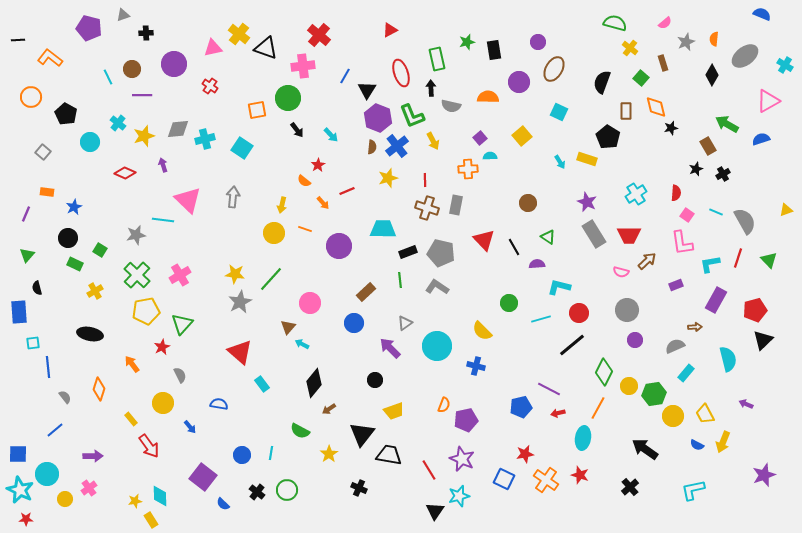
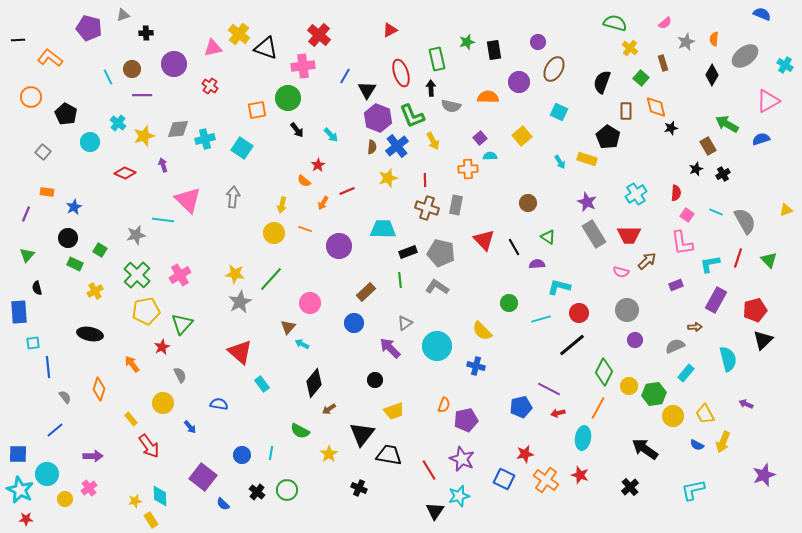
orange arrow at (323, 203): rotated 72 degrees clockwise
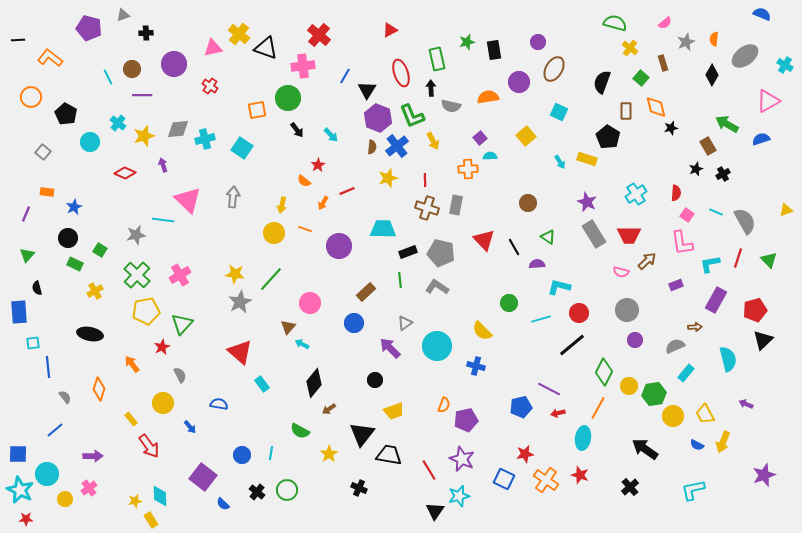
orange semicircle at (488, 97): rotated 10 degrees counterclockwise
yellow square at (522, 136): moved 4 px right
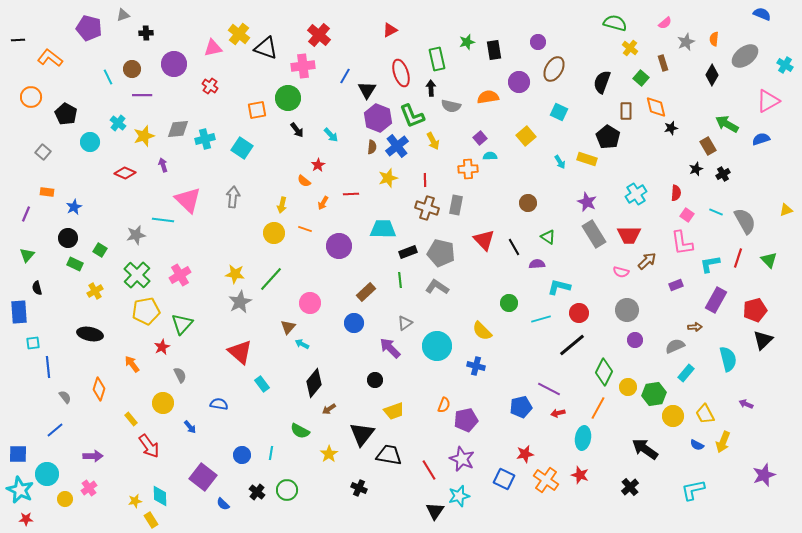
red line at (347, 191): moved 4 px right, 3 px down; rotated 21 degrees clockwise
yellow circle at (629, 386): moved 1 px left, 1 px down
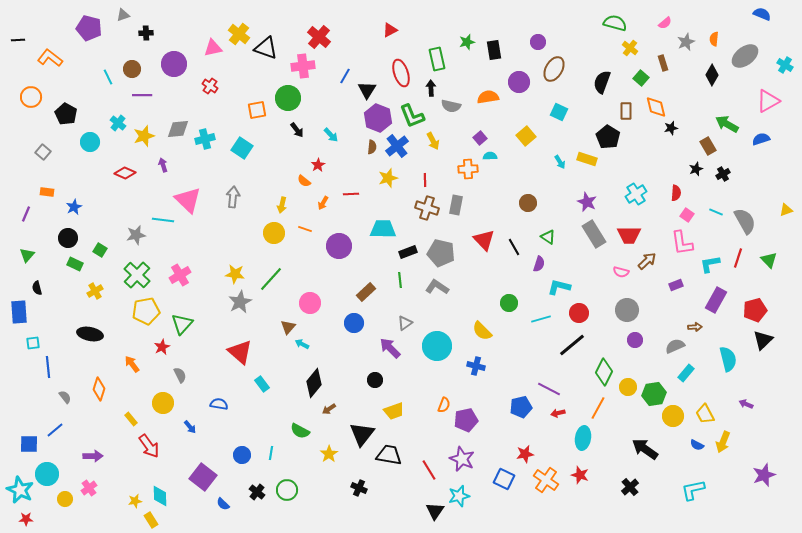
red cross at (319, 35): moved 2 px down
purple semicircle at (537, 264): moved 2 px right; rotated 112 degrees clockwise
blue square at (18, 454): moved 11 px right, 10 px up
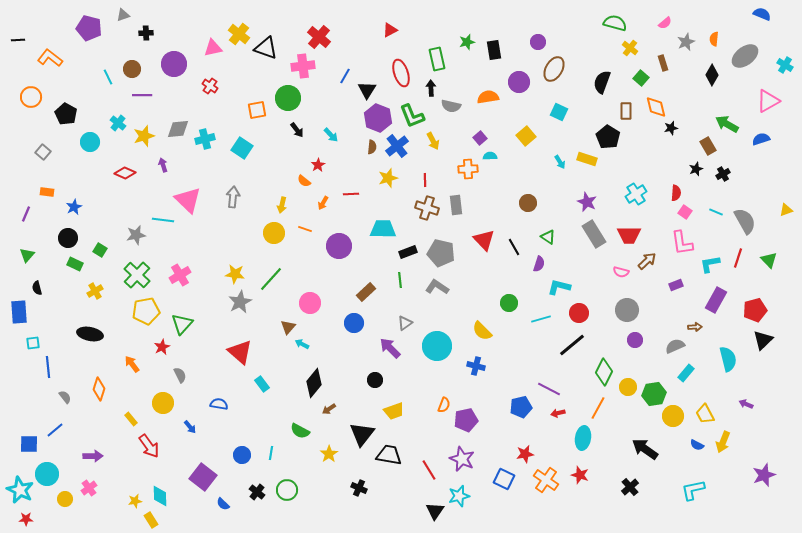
gray rectangle at (456, 205): rotated 18 degrees counterclockwise
pink square at (687, 215): moved 2 px left, 3 px up
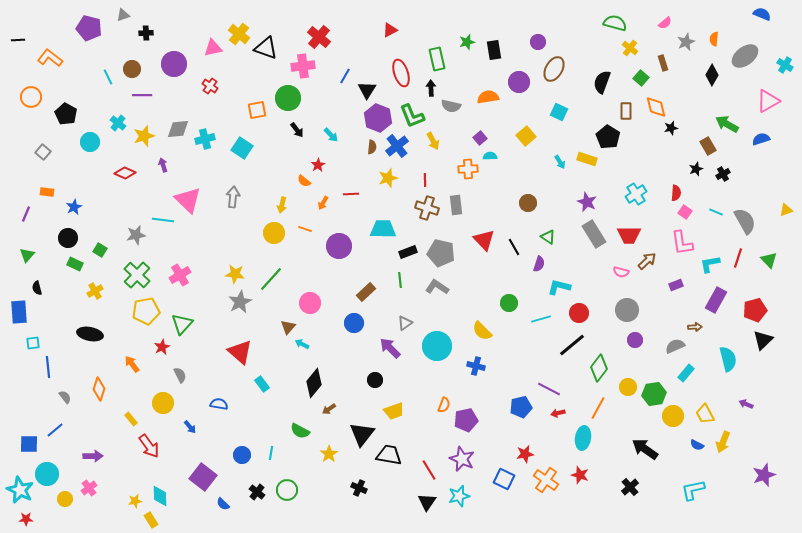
green diamond at (604, 372): moved 5 px left, 4 px up; rotated 12 degrees clockwise
black triangle at (435, 511): moved 8 px left, 9 px up
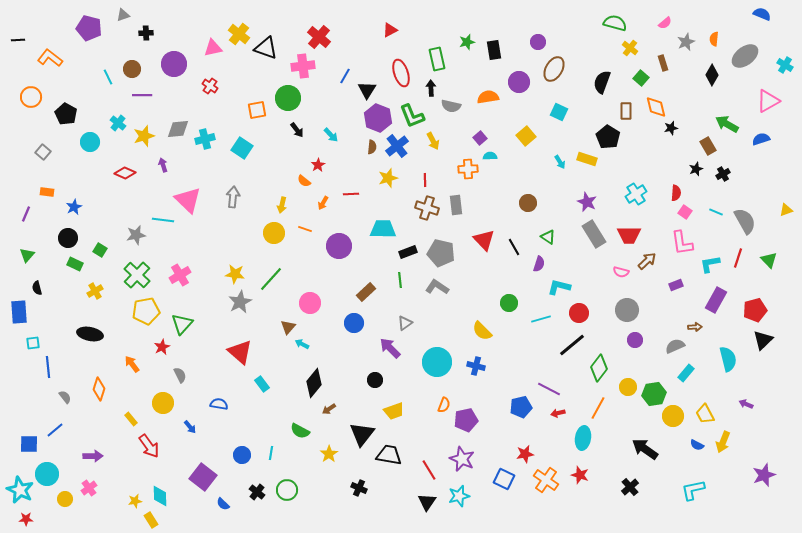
cyan circle at (437, 346): moved 16 px down
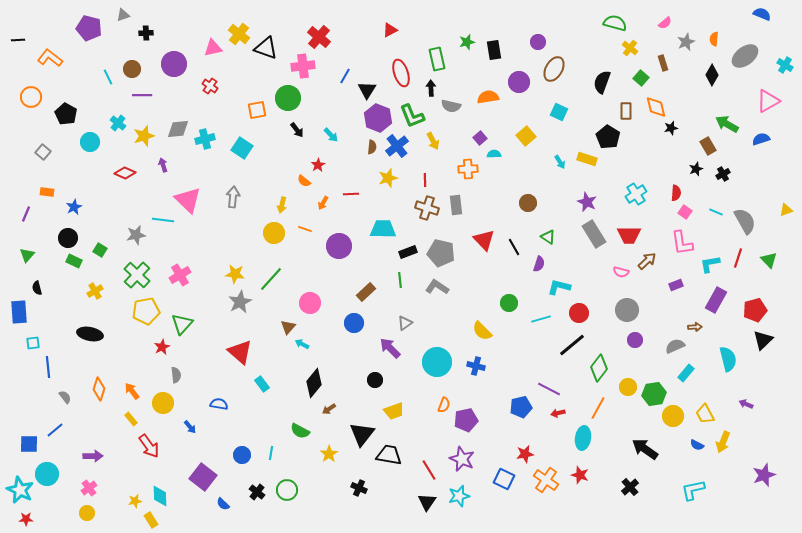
cyan semicircle at (490, 156): moved 4 px right, 2 px up
green rectangle at (75, 264): moved 1 px left, 3 px up
orange arrow at (132, 364): moved 27 px down
gray semicircle at (180, 375): moved 4 px left; rotated 21 degrees clockwise
yellow circle at (65, 499): moved 22 px right, 14 px down
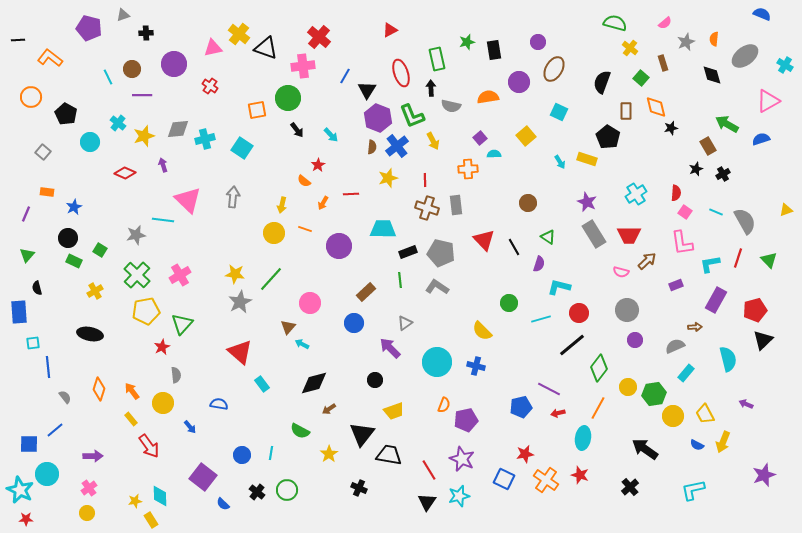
black diamond at (712, 75): rotated 45 degrees counterclockwise
black diamond at (314, 383): rotated 36 degrees clockwise
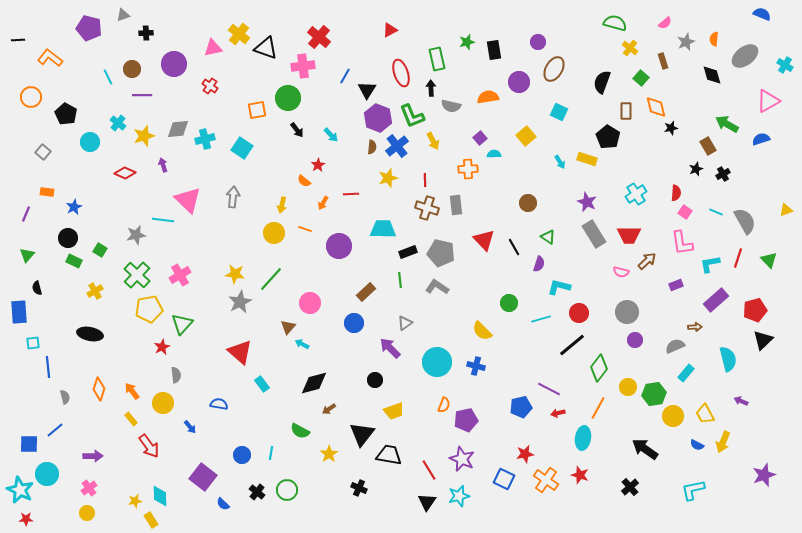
brown rectangle at (663, 63): moved 2 px up
purple rectangle at (716, 300): rotated 20 degrees clockwise
gray circle at (627, 310): moved 2 px down
yellow pentagon at (146, 311): moved 3 px right, 2 px up
gray semicircle at (65, 397): rotated 24 degrees clockwise
purple arrow at (746, 404): moved 5 px left, 3 px up
